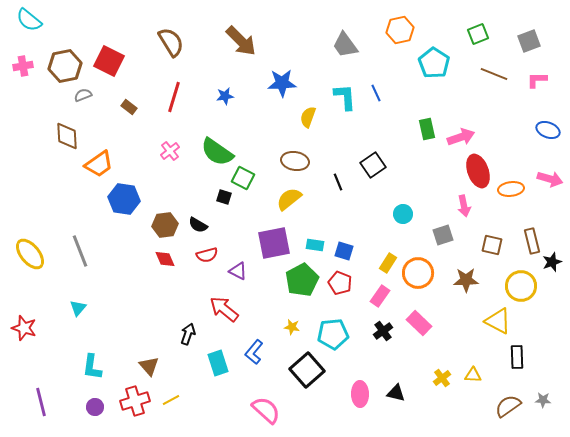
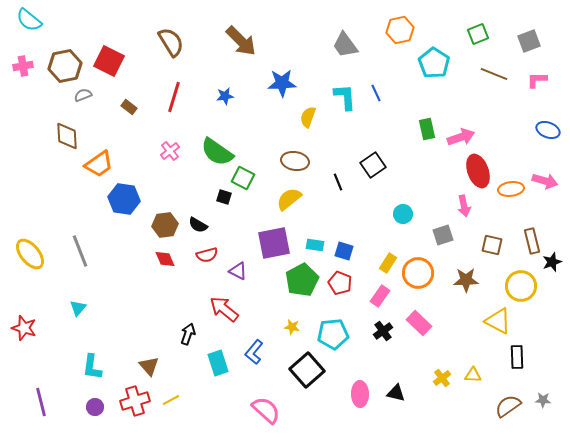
pink arrow at (550, 179): moved 5 px left, 2 px down
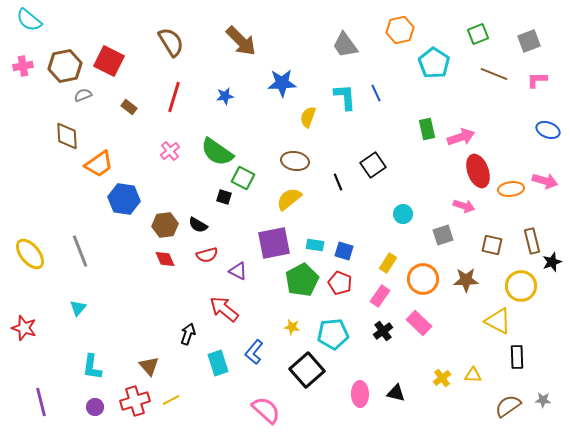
pink arrow at (464, 206): rotated 60 degrees counterclockwise
orange circle at (418, 273): moved 5 px right, 6 px down
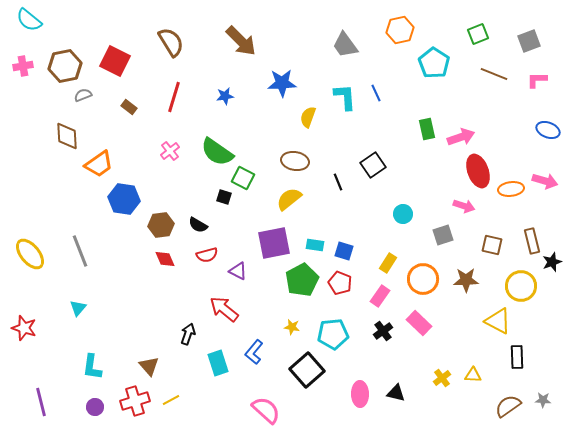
red square at (109, 61): moved 6 px right
brown hexagon at (165, 225): moved 4 px left
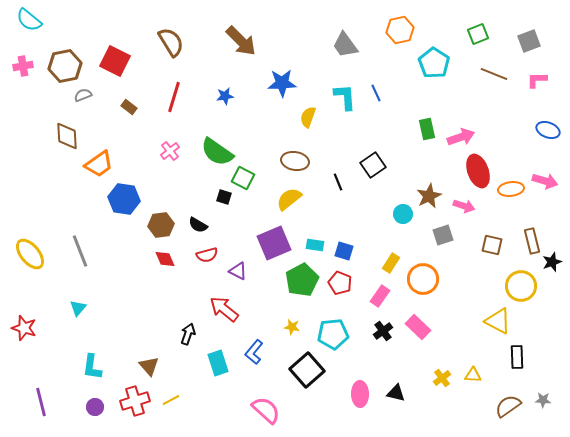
purple square at (274, 243): rotated 12 degrees counterclockwise
yellow rectangle at (388, 263): moved 3 px right
brown star at (466, 280): moved 37 px left, 84 px up; rotated 25 degrees counterclockwise
pink rectangle at (419, 323): moved 1 px left, 4 px down
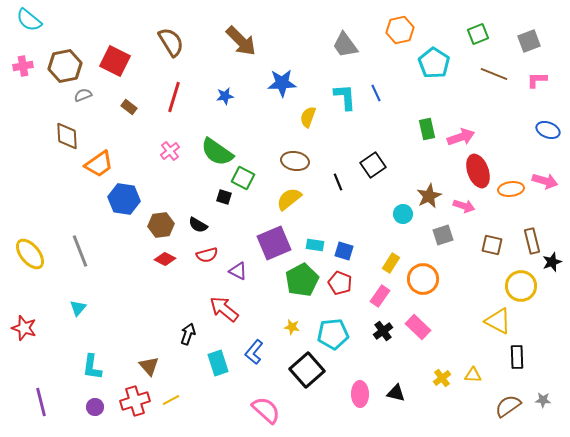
red diamond at (165, 259): rotated 40 degrees counterclockwise
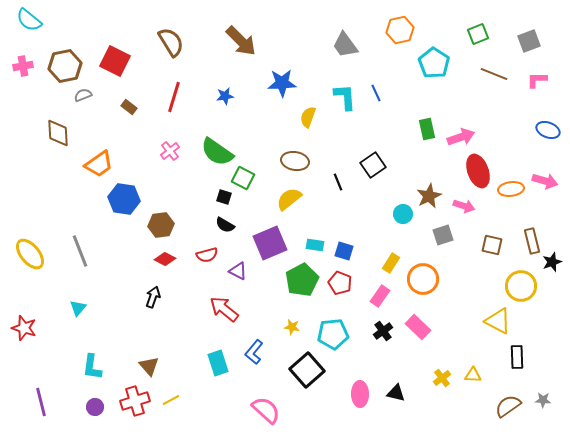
brown diamond at (67, 136): moved 9 px left, 3 px up
black semicircle at (198, 225): moved 27 px right
purple square at (274, 243): moved 4 px left
black arrow at (188, 334): moved 35 px left, 37 px up
